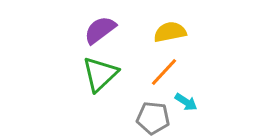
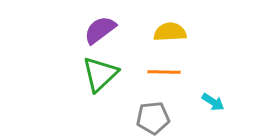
yellow semicircle: rotated 8 degrees clockwise
orange line: rotated 48 degrees clockwise
cyan arrow: moved 27 px right
gray pentagon: rotated 12 degrees counterclockwise
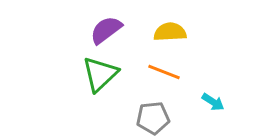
purple semicircle: moved 6 px right
orange line: rotated 20 degrees clockwise
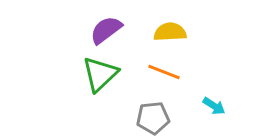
cyan arrow: moved 1 px right, 4 px down
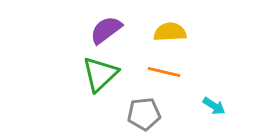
orange line: rotated 8 degrees counterclockwise
gray pentagon: moved 9 px left, 4 px up
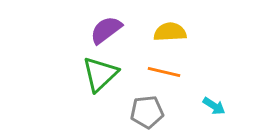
gray pentagon: moved 3 px right, 2 px up
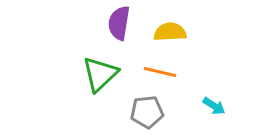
purple semicircle: moved 13 px right, 7 px up; rotated 44 degrees counterclockwise
orange line: moved 4 px left
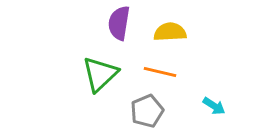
gray pentagon: moved 1 px up; rotated 16 degrees counterclockwise
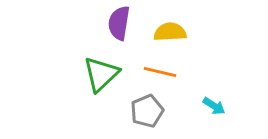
green triangle: moved 1 px right
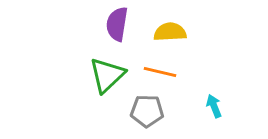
purple semicircle: moved 2 px left, 1 px down
green triangle: moved 6 px right, 1 px down
cyan arrow: rotated 145 degrees counterclockwise
gray pentagon: rotated 24 degrees clockwise
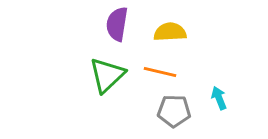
cyan arrow: moved 5 px right, 8 px up
gray pentagon: moved 27 px right
